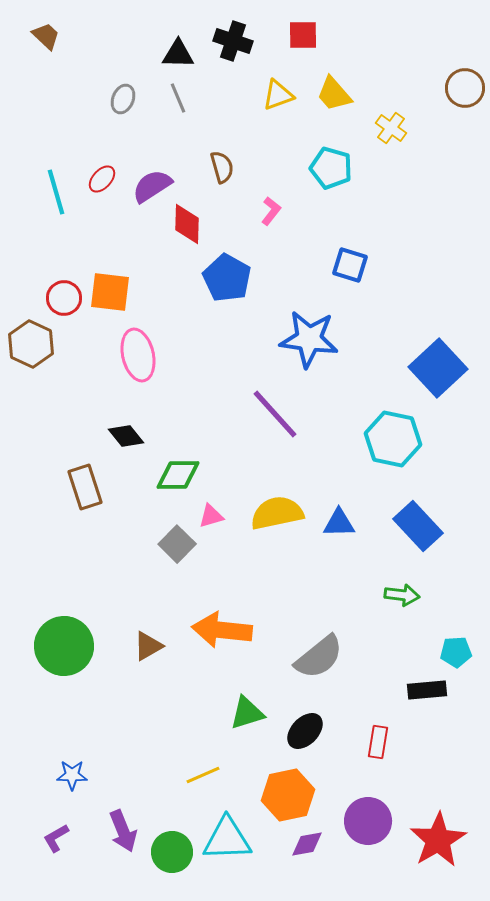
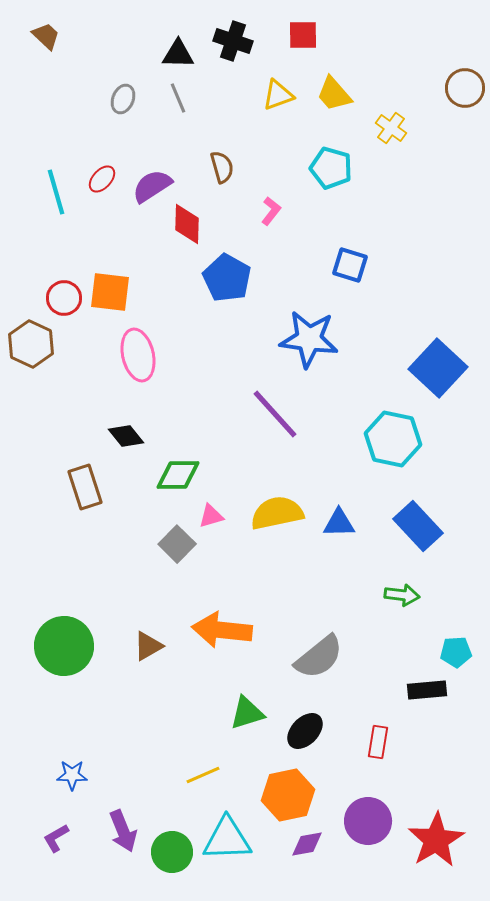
blue square at (438, 368): rotated 4 degrees counterclockwise
red star at (438, 840): moved 2 px left
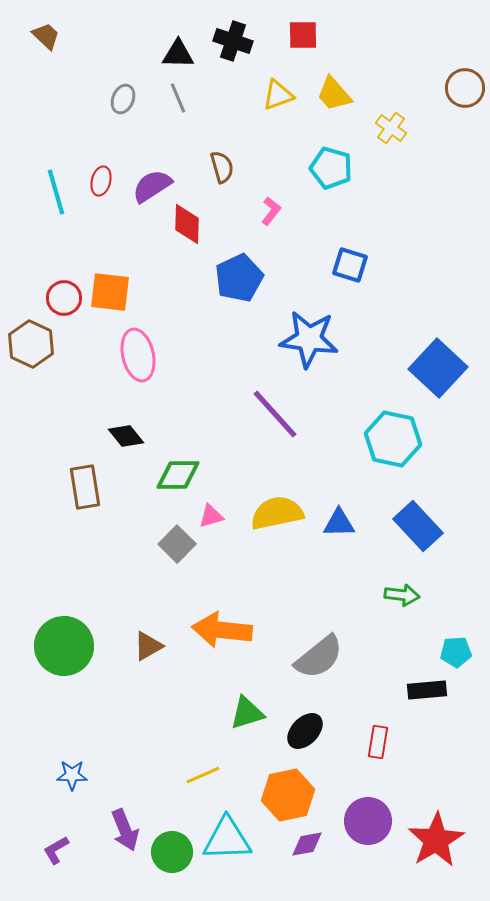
red ellipse at (102, 179): moved 1 px left, 2 px down; rotated 28 degrees counterclockwise
blue pentagon at (227, 278): moved 12 px right; rotated 18 degrees clockwise
brown rectangle at (85, 487): rotated 9 degrees clockwise
purple arrow at (123, 831): moved 2 px right, 1 px up
purple L-shape at (56, 838): moved 12 px down
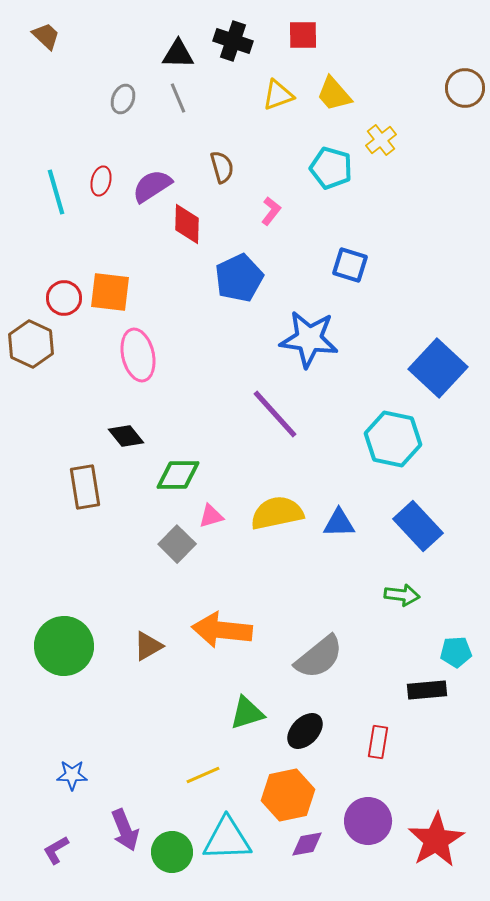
yellow cross at (391, 128): moved 10 px left, 12 px down; rotated 16 degrees clockwise
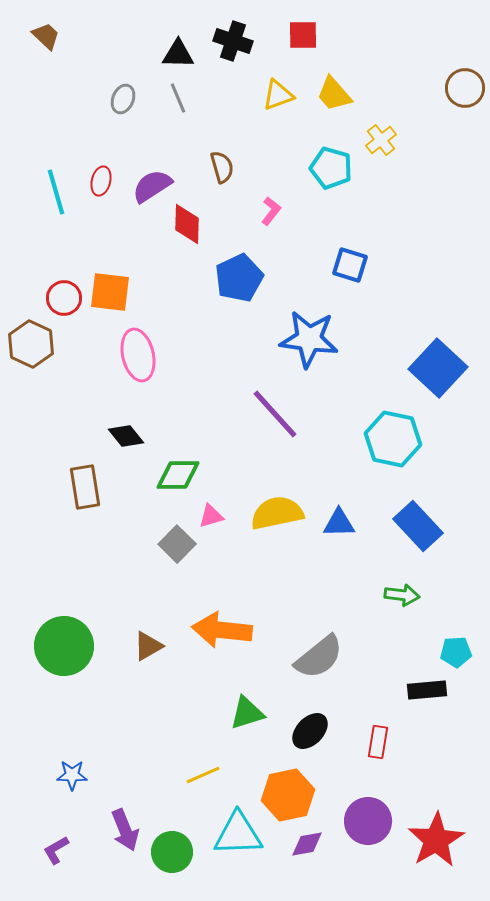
black ellipse at (305, 731): moved 5 px right
cyan triangle at (227, 839): moved 11 px right, 5 px up
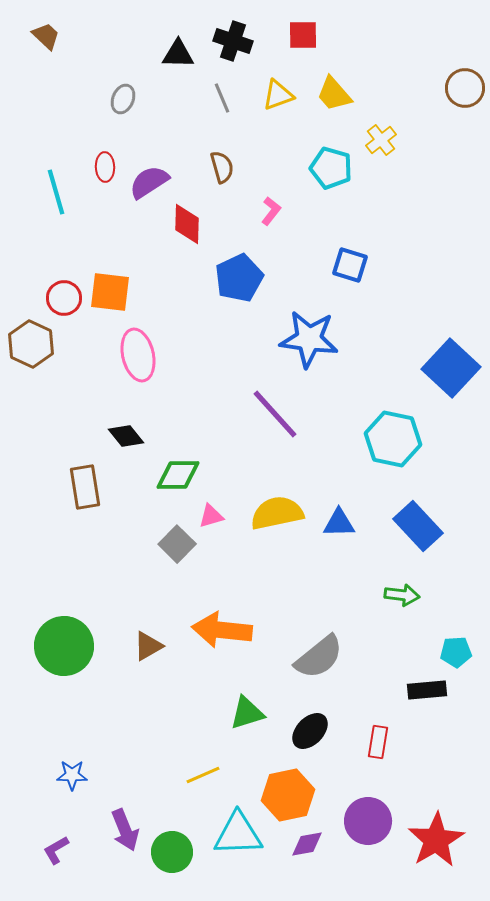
gray line at (178, 98): moved 44 px right
red ellipse at (101, 181): moved 4 px right, 14 px up; rotated 16 degrees counterclockwise
purple semicircle at (152, 186): moved 3 px left, 4 px up
blue square at (438, 368): moved 13 px right
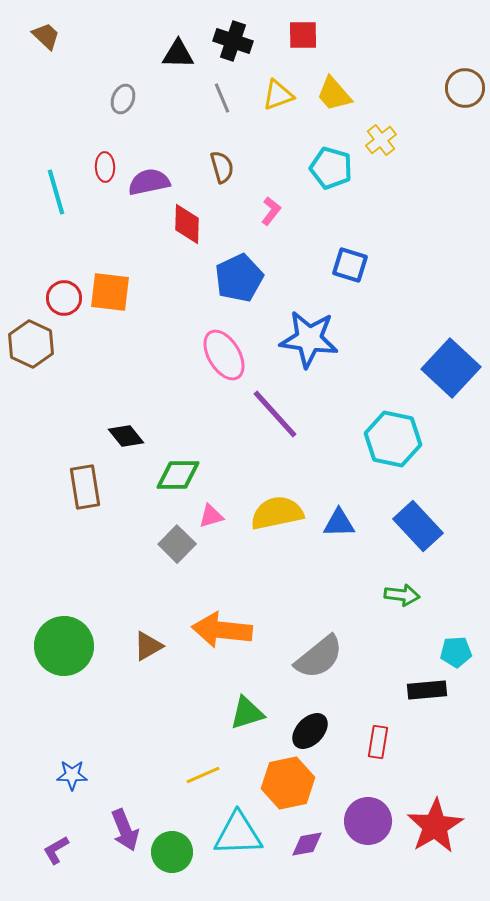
purple semicircle at (149, 182): rotated 21 degrees clockwise
pink ellipse at (138, 355): moved 86 px right; rotated 18 degrees counterclockwise
orange hexagon at (288, 795): moved 12 px up
red star at (436, 840): moved 1 px left, 14 px up
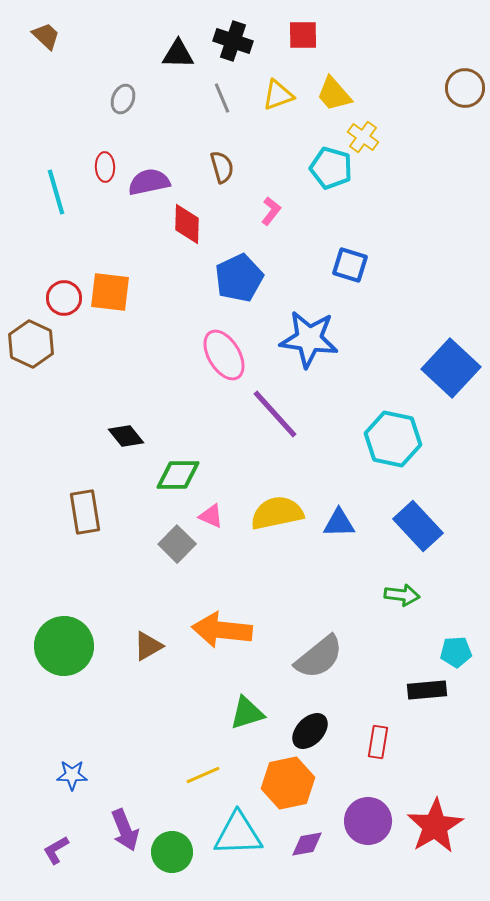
yellow cross at (381, 140): moved 18 px left, 3 px up; rotated 16 degrees counterclockwise
brown rectangle at (85, 487): moved 25 px down
pink triangle at (211, 516): rotated 40 degrees clockwise
